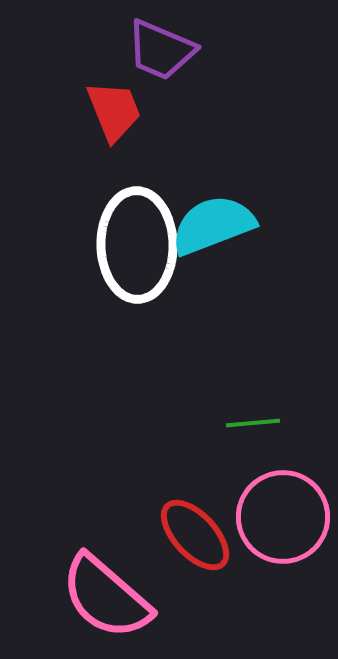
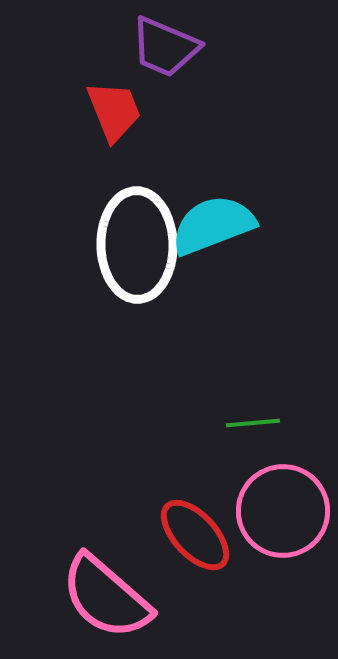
purple trapezoid: moved 4 px right, 3 px up
pink circle: moved 6 px up
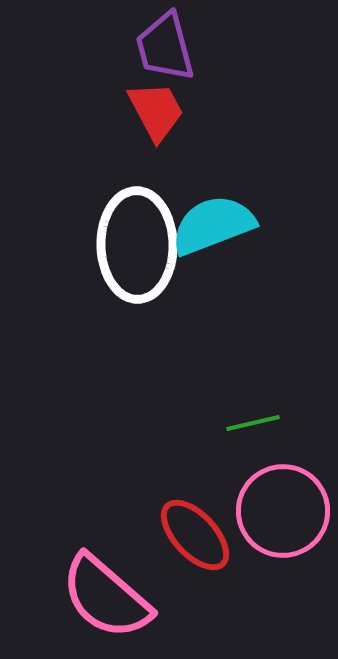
purple trapezoid: rotated 52 degrees clockwise
red trapezoid: moved 42 px right; rotated 6 degrees counterclockwise
green line: rotated 8 degrees counterclockwise
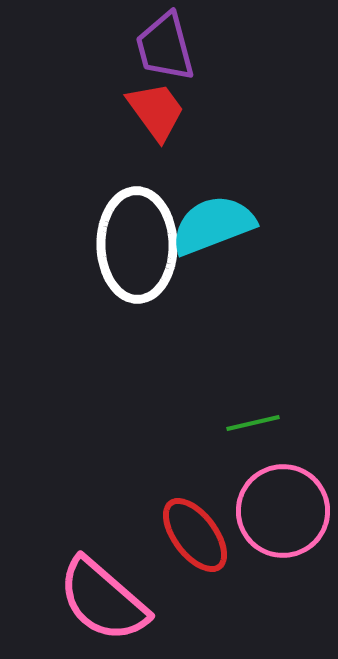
red trapezoid: rotated 8 degrees counterclockwise
red ellipse: rotated 6 degrees clockwise
pink semicircle: moved 3 px left, 3 px down
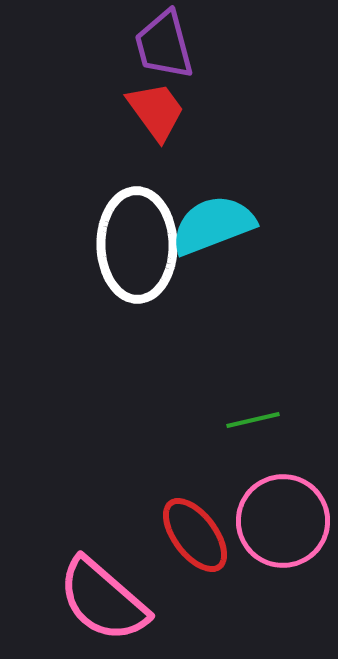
purple trapezoid: moved 1 px left, 2 px up
green line: moved 3 px up
pink circle: moved 10 px down
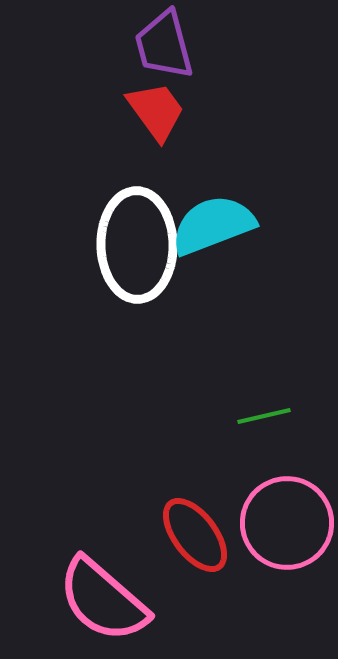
green line: moved 11 px right, 4 px up
pink circle: moved 4 px right, 2 px down
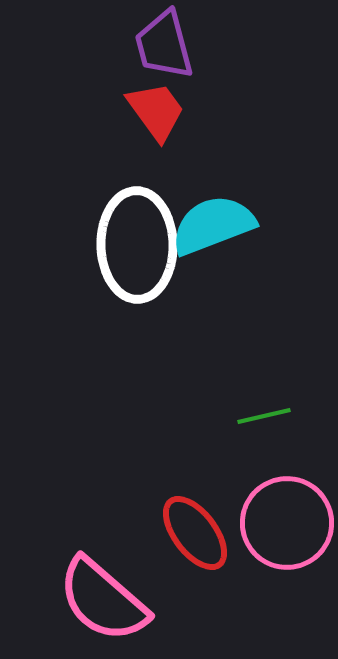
red ellipse: moved 2 px up
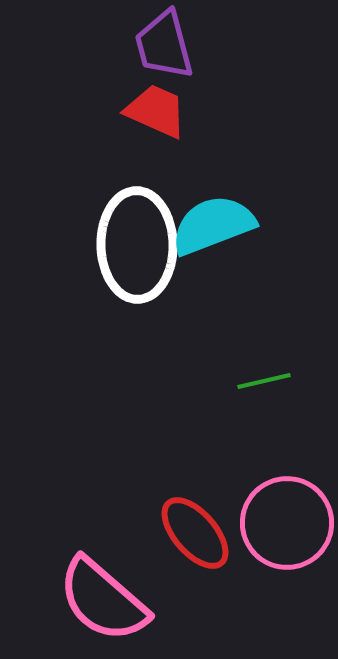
red trapezoid: rotated 30 degrees counterclockwise
green line: moved 35 px up
red ellipse: rotated 4 degrees counterclockwise
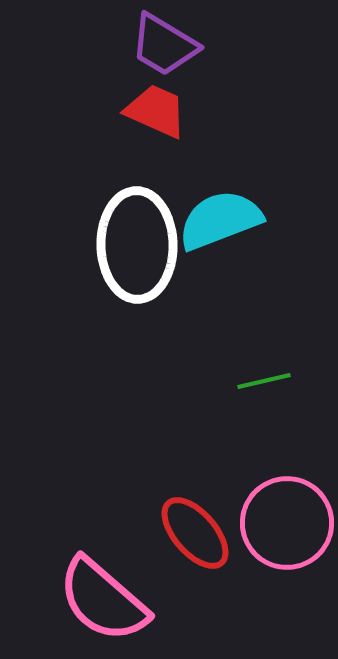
purple trapezoid: rotated 44 degrees counterclockwise
cyan semicircle: moved 7 px right, 5 px up
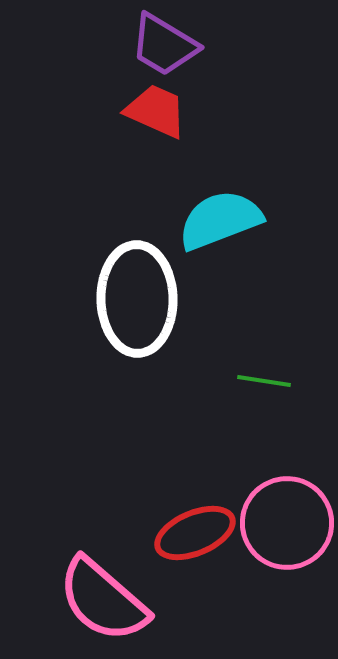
white ellipse: moved 54 px down
green line: rotated 22 degrees clockwise
red ellipse: rotated 72 degrees counterclockwise
